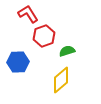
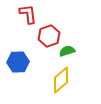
red L-shape: rotated 25 degrees clockwise
red hexagon: moved 5 px right
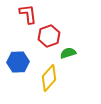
green semicircle: moved 1 px right, 2 px down
yellow diamond: moved 12 px left, 2 px up; rotated 8 degrees counterclockwise
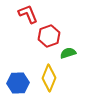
red L-shape: rotated 15 degrees counterclockwise
blue hexagon: moved 21 px down
yellow diamond: rotated 20 degrees counterclockwise
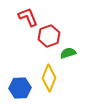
red L-shape: moved 3 px down
blue hexagon: moved 2 px right, 5 px down
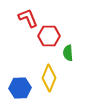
red L-shape: moved 1 px down
red hexagon: rotated 20 degrees clockwise
green semicircle: rotated 77 degrees counterclockwise
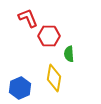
green semicircle: moved 1 px right, 1 px down
yellow diamond: moved 5 px right; rotated 12 degrees counterclockwise
blue hexagon: rotated 20 degrees counterclockwise
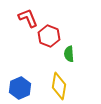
red hexagon: rotated 20 degrees clockwise
yellow diamond: moved 5 px right, 8 px down
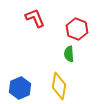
red L-shape: moved 7 px right
red hexagon: moved 28 px right, 7 px up
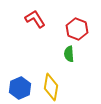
red L-shape: moved 1 px down; rotated 10 degrees counterclockwise
yellow diamond: moved 8 px left, 1 px down
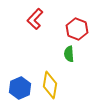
red L-shape: rotated 105 degrees counterclockwise
yellow diamond: moved 1 px left, 2 px up
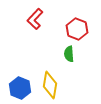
blue hexagon: rotated 15 degrees counterclockwise
